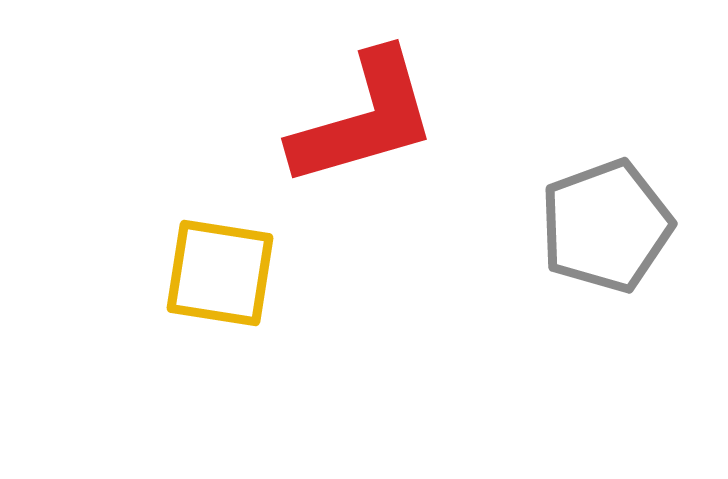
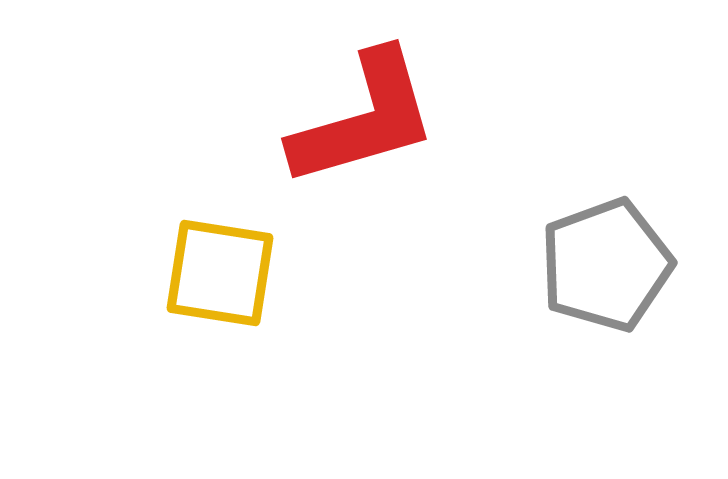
gray pentagon: moved 39 px down
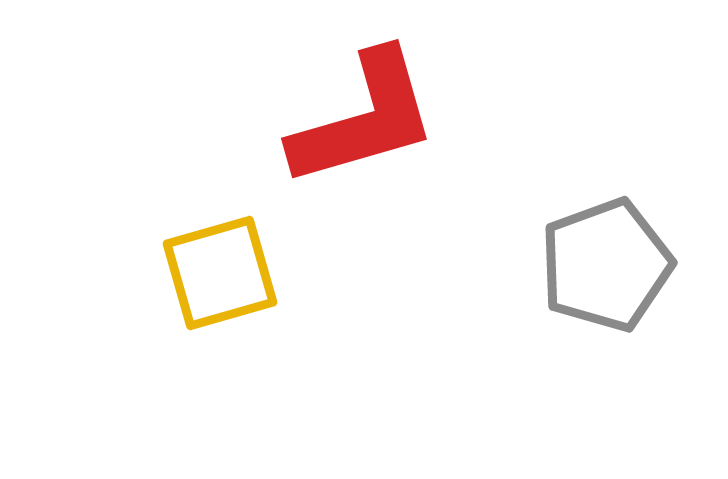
yellow square: rotated 25 degrees counterclockwise
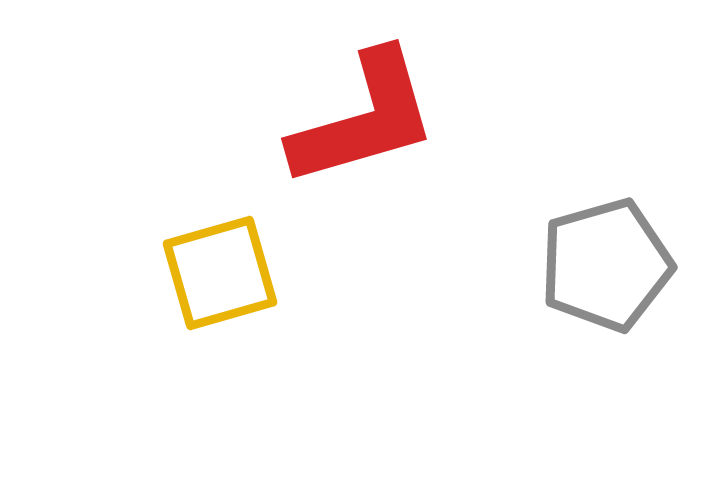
gray pentagon: rotated 4 degrees clockwise
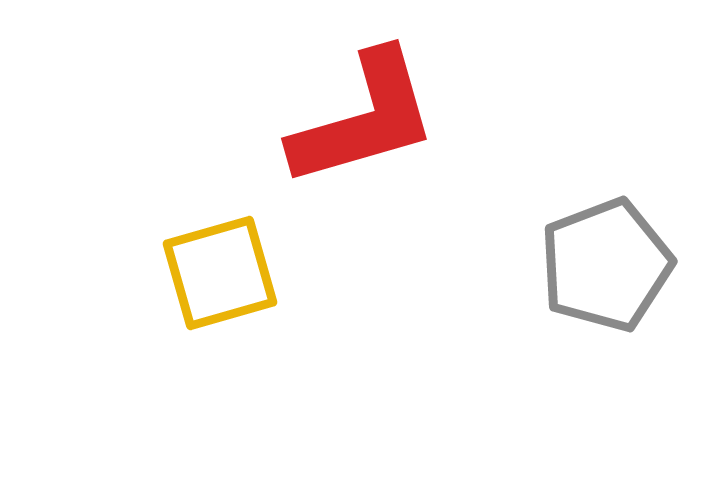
gray pentagon: rotated 5 degrees counterclockwise
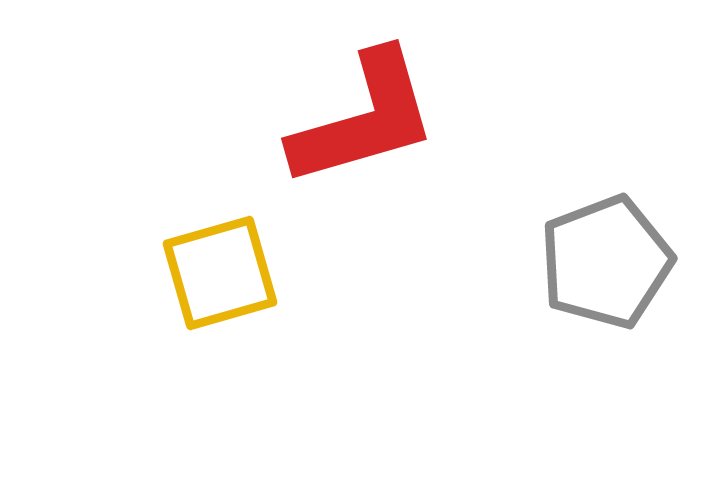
gray pentagon: moved 3 px up
